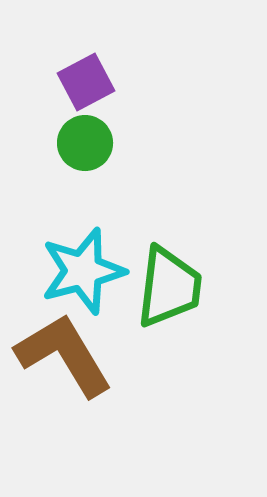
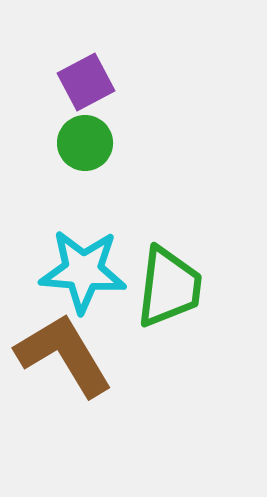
cyan star: rotated 20 degrees clockwise
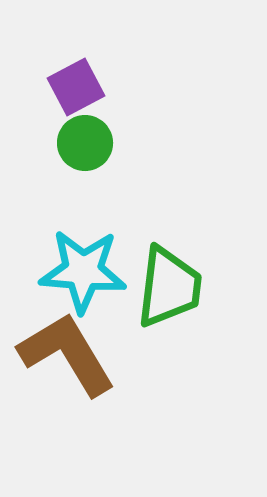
purple square: moved 10 px left, 5 px down
brown L-shape: moved 3 px right, 1 px up
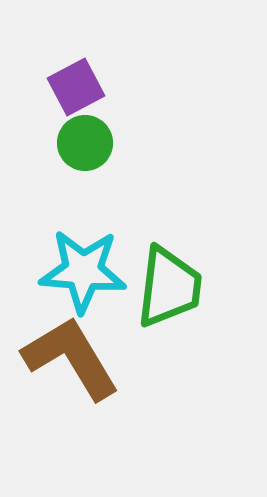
brown L-shape: moved 4 px right, 4 px down
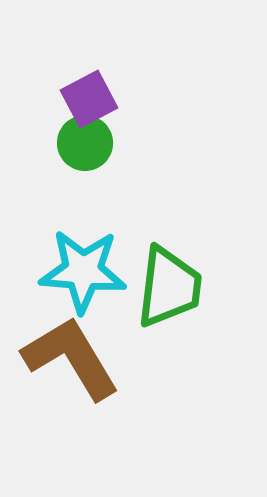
purple square: moved 13 px right, 12 px down
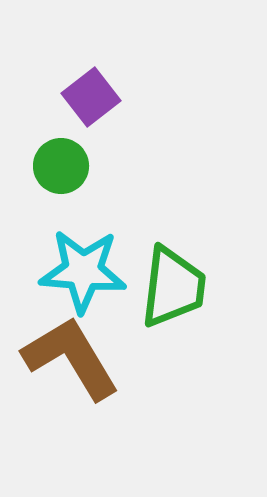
purple square: moved 2 px right, 2 px up; rotated 10 degrees counterclockwise
green circle: moved 24 px left, 23 px down
green trapezoid: moved 4 px right
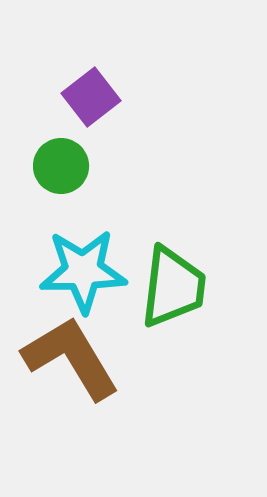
cyan star: rotated 6 degrees counterclockwise
